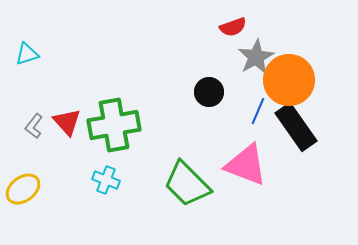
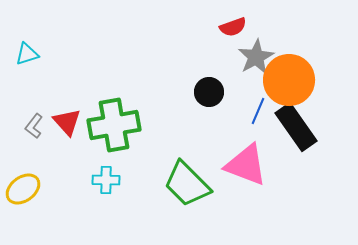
cyan cross: rotated 20 degrees counterclockwise
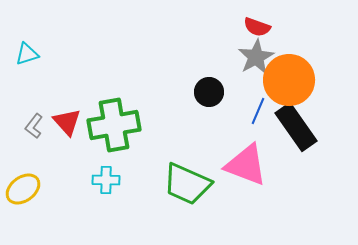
red semicircle: moved 24 px right; rotated 40 degrees clockwise
green trapezoid: rotated 21 degrees counterclockwise
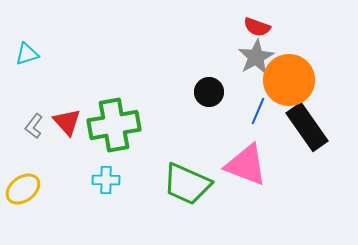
black rectangle: moved 11 px right
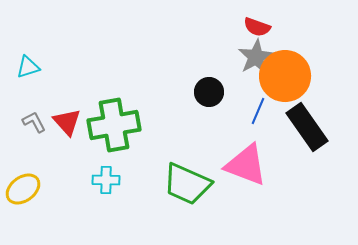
cyan triangle: moved 1 px right, 13 px down
orange circle: moved 4 px left, 4 px up
gray L-shape: moved 4 px up; rotated 115 degrees clockwise
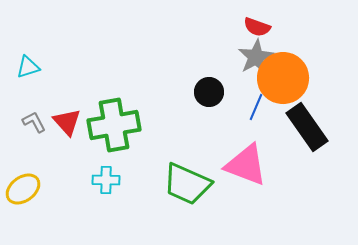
orange circle: moved 2 px left, 2 px down
blue line: moved 2 px left, 4 px up
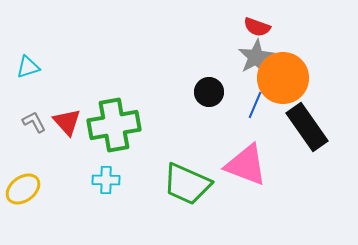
blue line: moved 1 px left, 2 px up
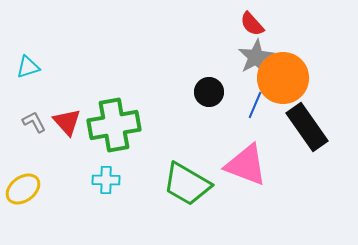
red semicircle: moved 5 px left, 3 px up; rotated 28 degrees clockwise
green trapezoid: rotated 6 degrees clockwise
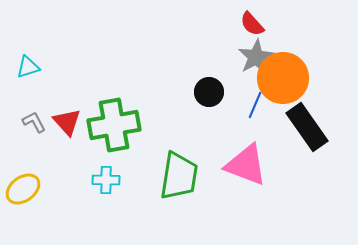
green trapezoid: moved 8 px left, 8 px up; rotated 111 degrees counterclockwise
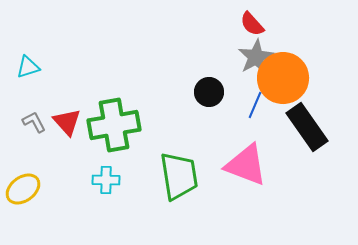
green trapezoid: rotated 18 degrees counterclockwise
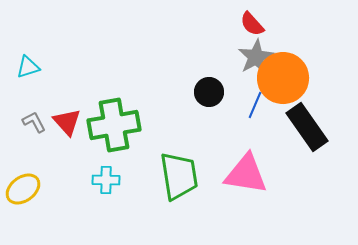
pink triangle: moved 9 px down; rotated 12 degrees counterclockwise
